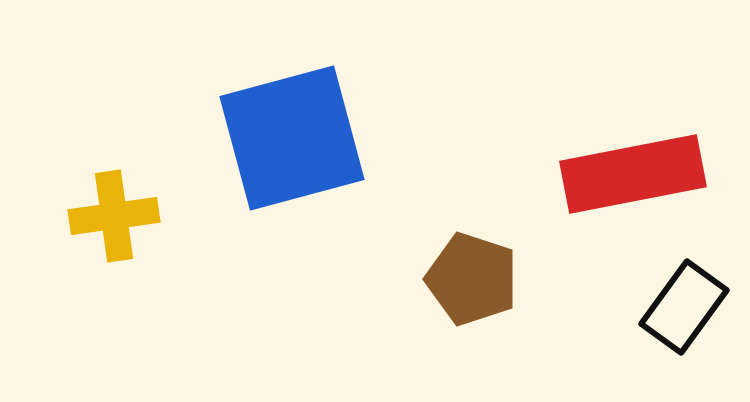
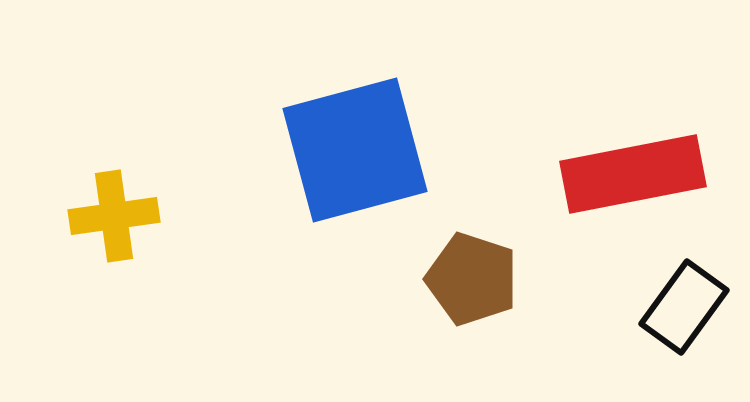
blue square: moved 63 px right, 12 px down
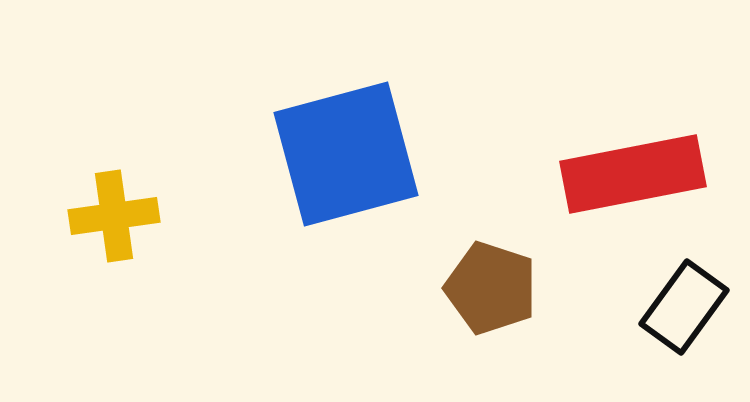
blue square: moved 9 px left, 4 px down
brown pentagon: moved 19 px right, 9 px down
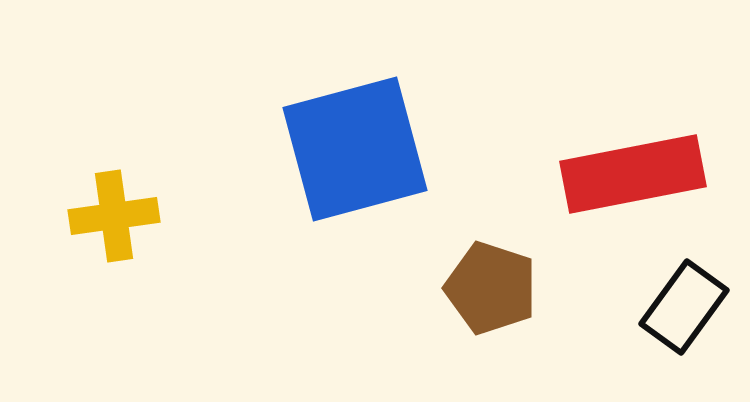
blue square: moved 9 px right, 5 px up
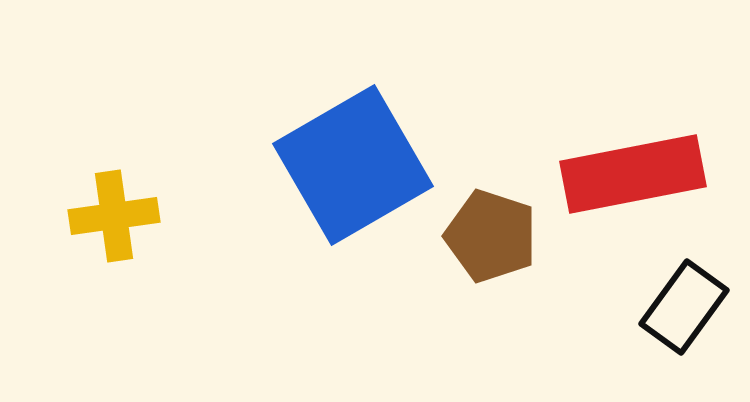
blue square: moved 2 px left, 16 px down; rotated 15 degrees counterclockwise
brown pentagon: moved 52 px up
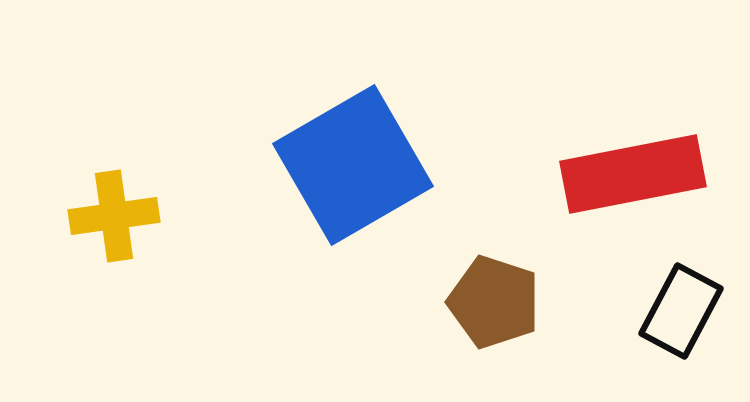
brown pentagon: moved 3 px right, 66 px down
black rectangle: moved 3 px left, 4 px down; rotated 8 degrees counterclockwise
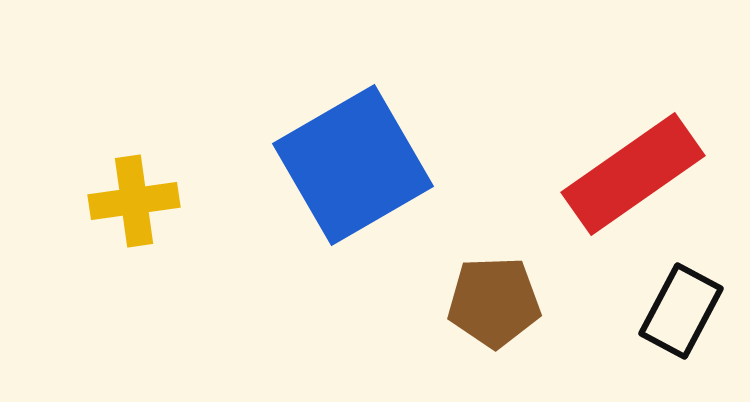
red rectangle: rotated 24 degrees counterclockwise
yellow cross: moved 20 px right, 15 px up
brown pentagon: rotated 20 degrees counterclockwise
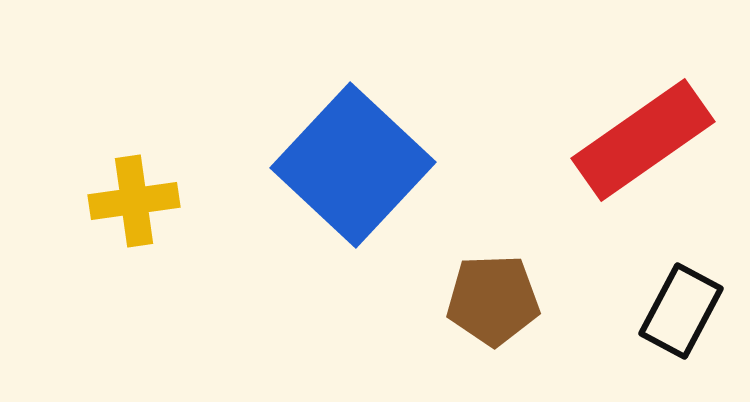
blue square: rotated 17 degrees counterclockwise
red rectangle: moved 10 px right, 34 px up
brown pentagon: moved 1 px left, 2 px up
